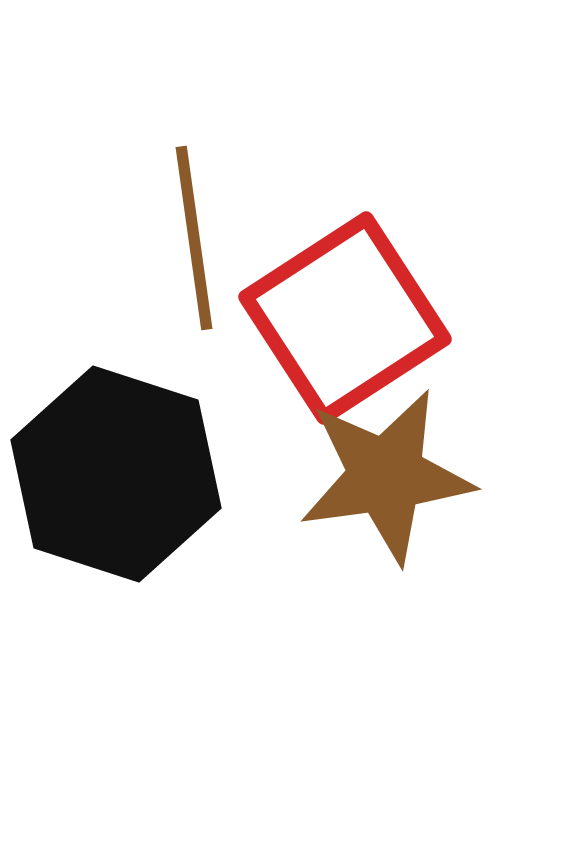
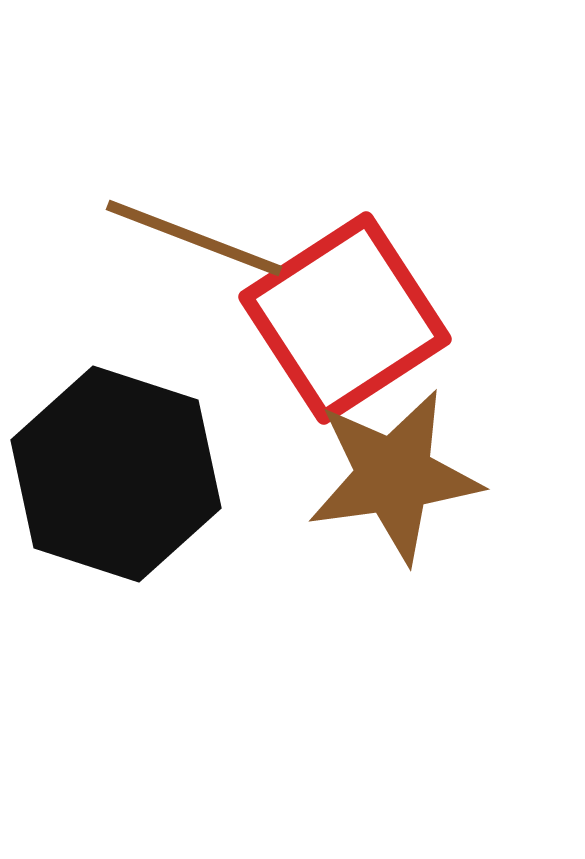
brown line: rotated 61 degrees counterclockwise
brown star: moved 8 px right
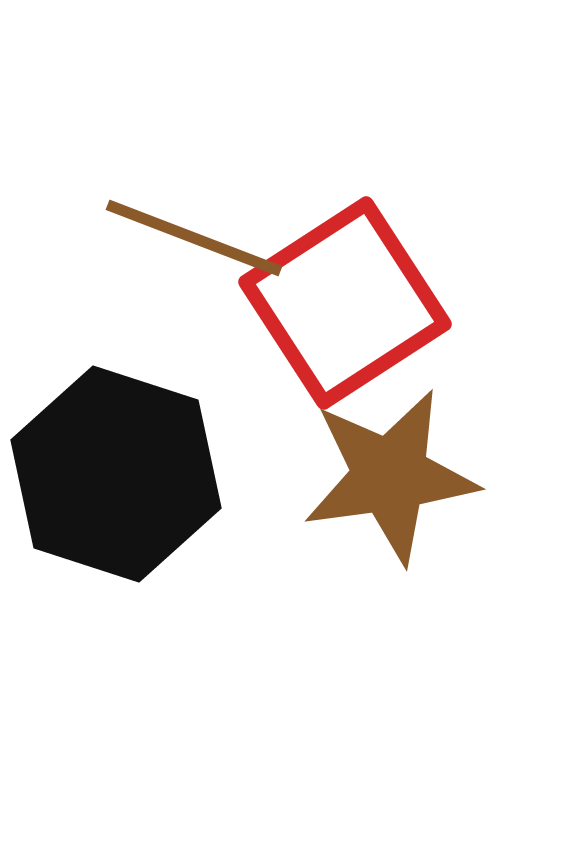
red square: moved 15 px up
brown star: moved 4 px left
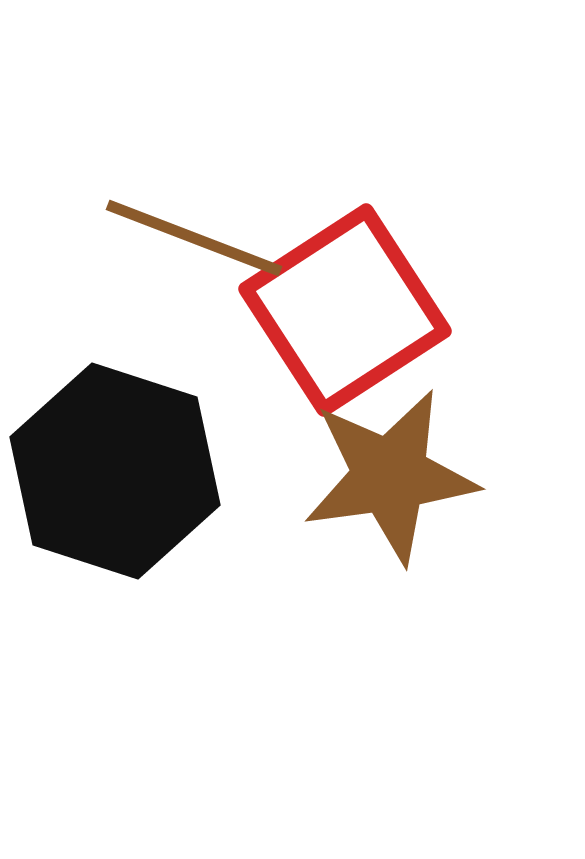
red square: moved 7 px down
black hexagon: moved 1 px left, 3 px up
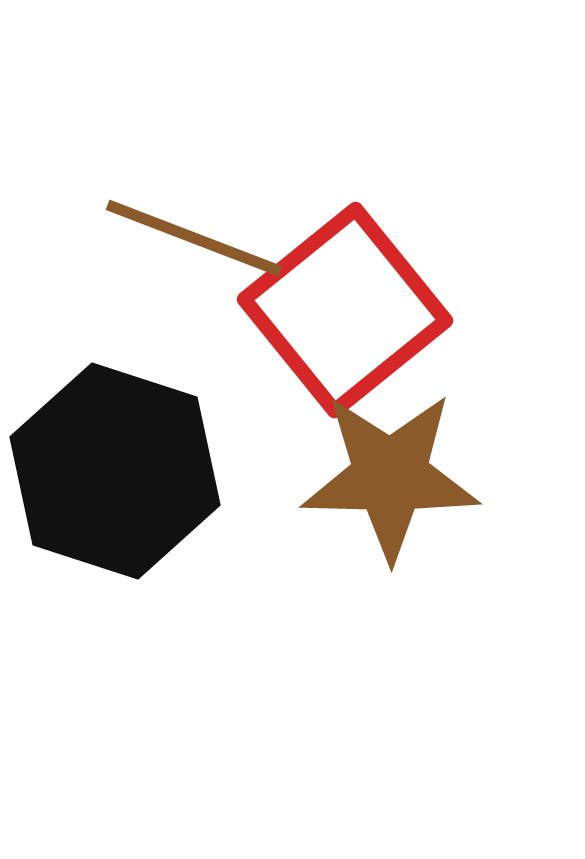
red square: rotated 6 degrees counterclockwise
brown star: rotated 9 degrees clockwise
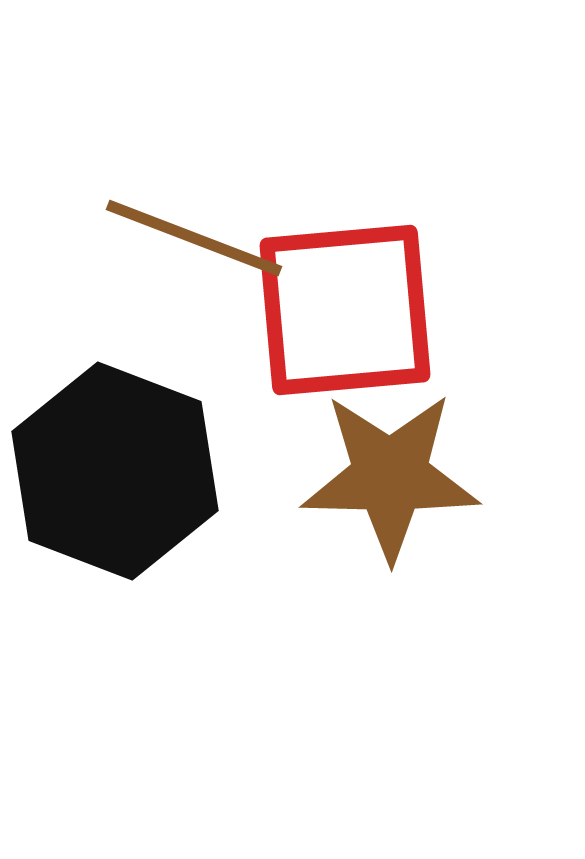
red square: rotated 34 degrees clockwise
black hexagon: rotated 3 degrees clockwise
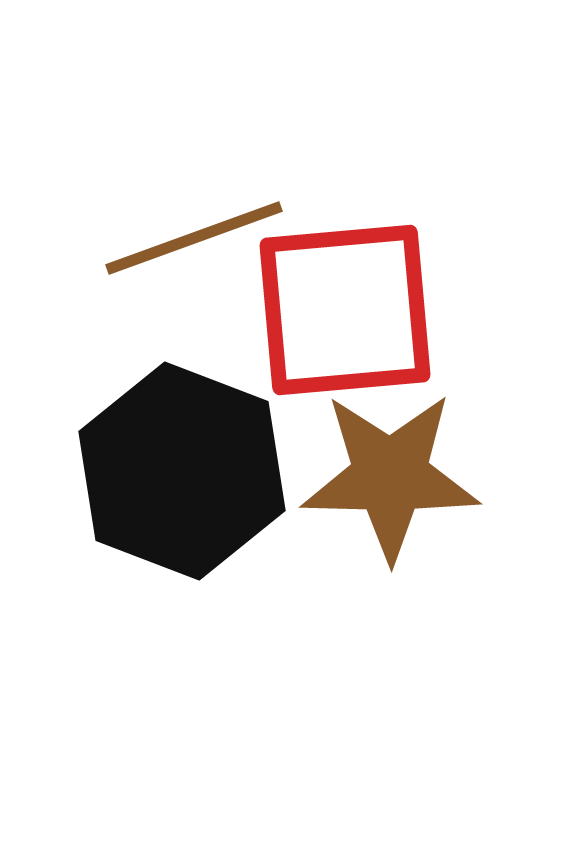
brown line: rotated 41 degrees counterclockwise
black hexagon: moved 67 px right
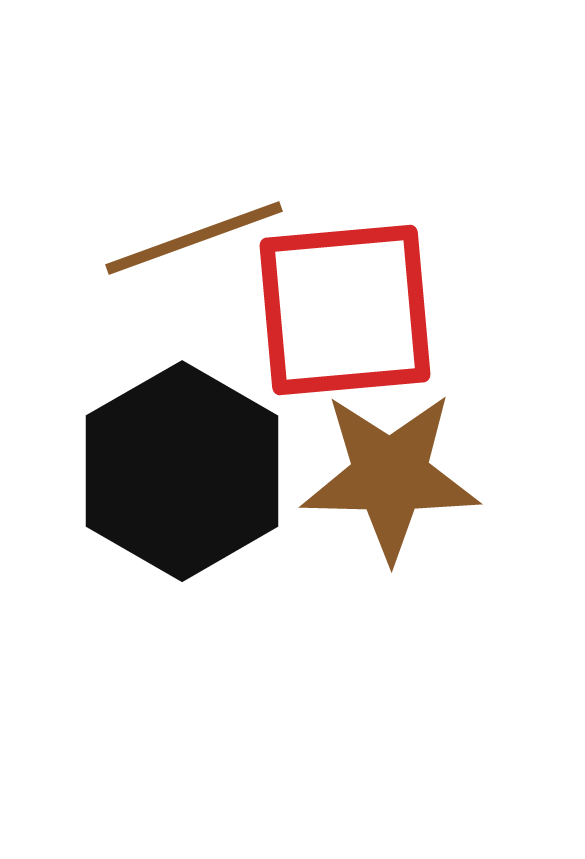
black hexagon: rotated 9 degrees clockwise
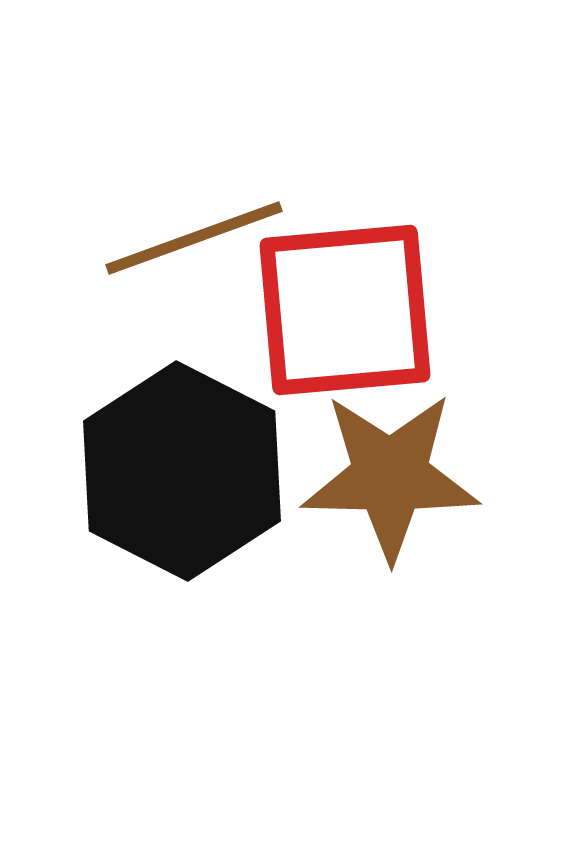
black hexagon: rotated 3 degrees counterclockwise
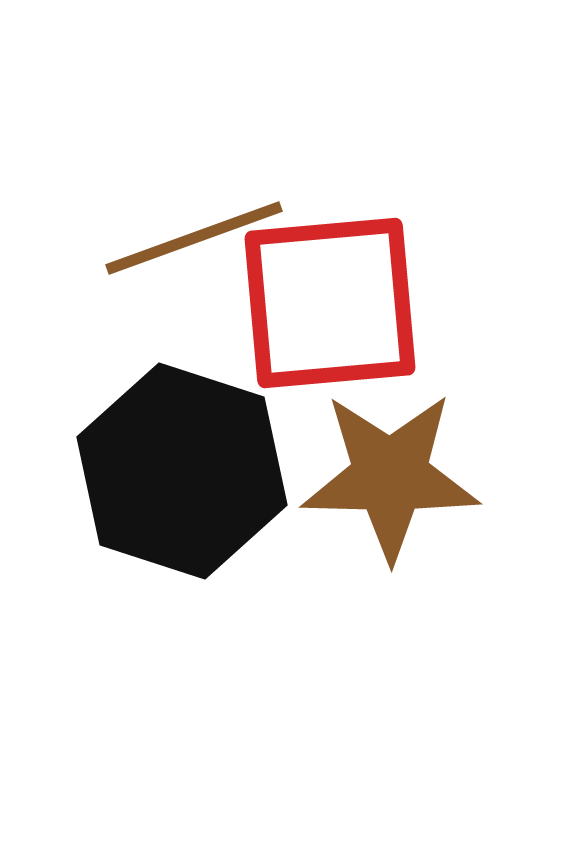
red square: moved 15 px left, 7 px up
black hexagon: rotated 9 degrees counterclockwise
